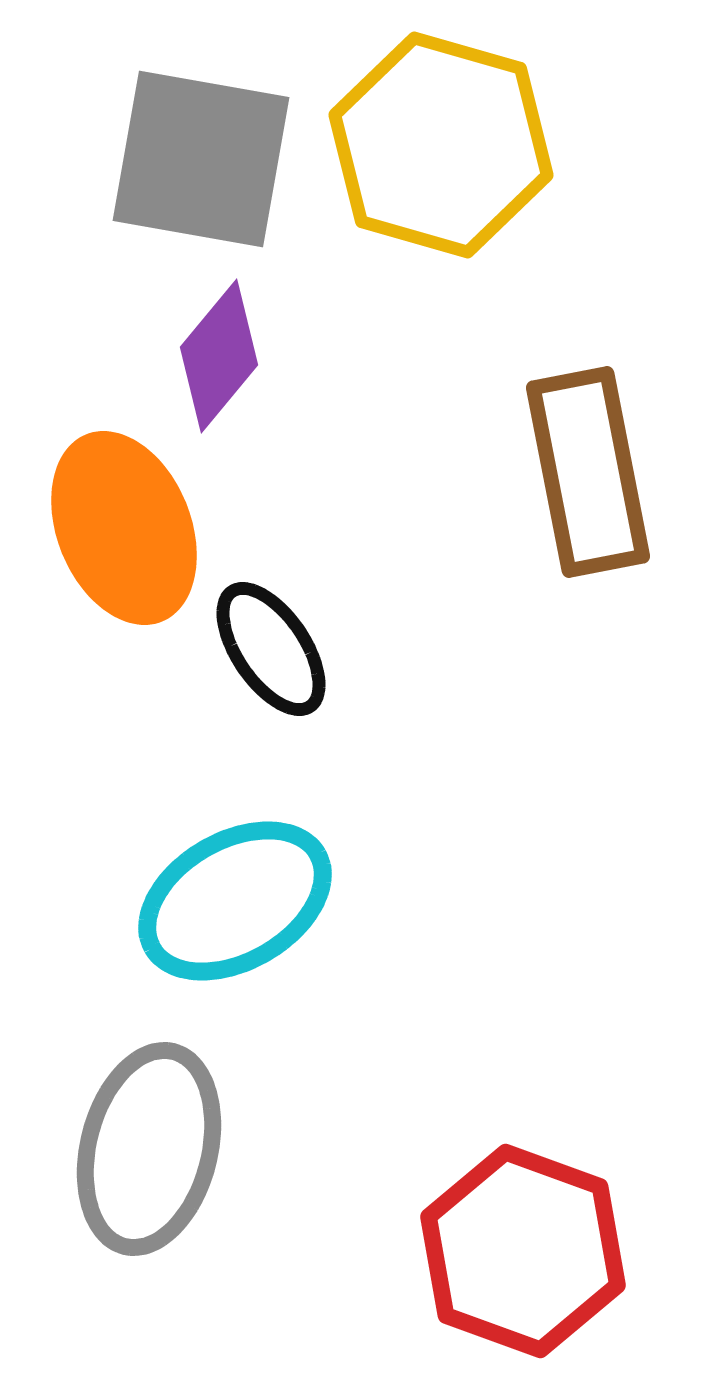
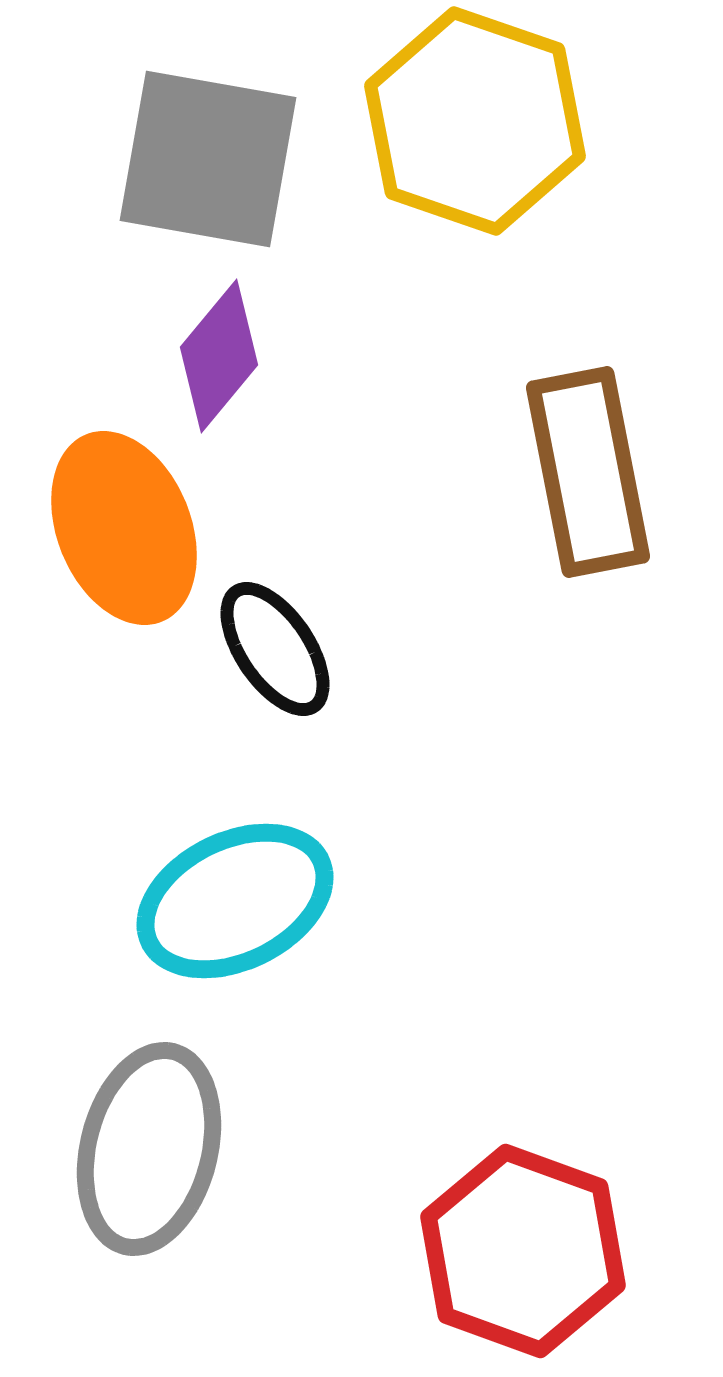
yellow hexagon: moved 34 px right, 24 px up; rotated 3 degrees clockwise
gray square: moved 7 px right
black ellipse: moved 4 px right
cyan ellipse: rotated 4 degrees clockwise
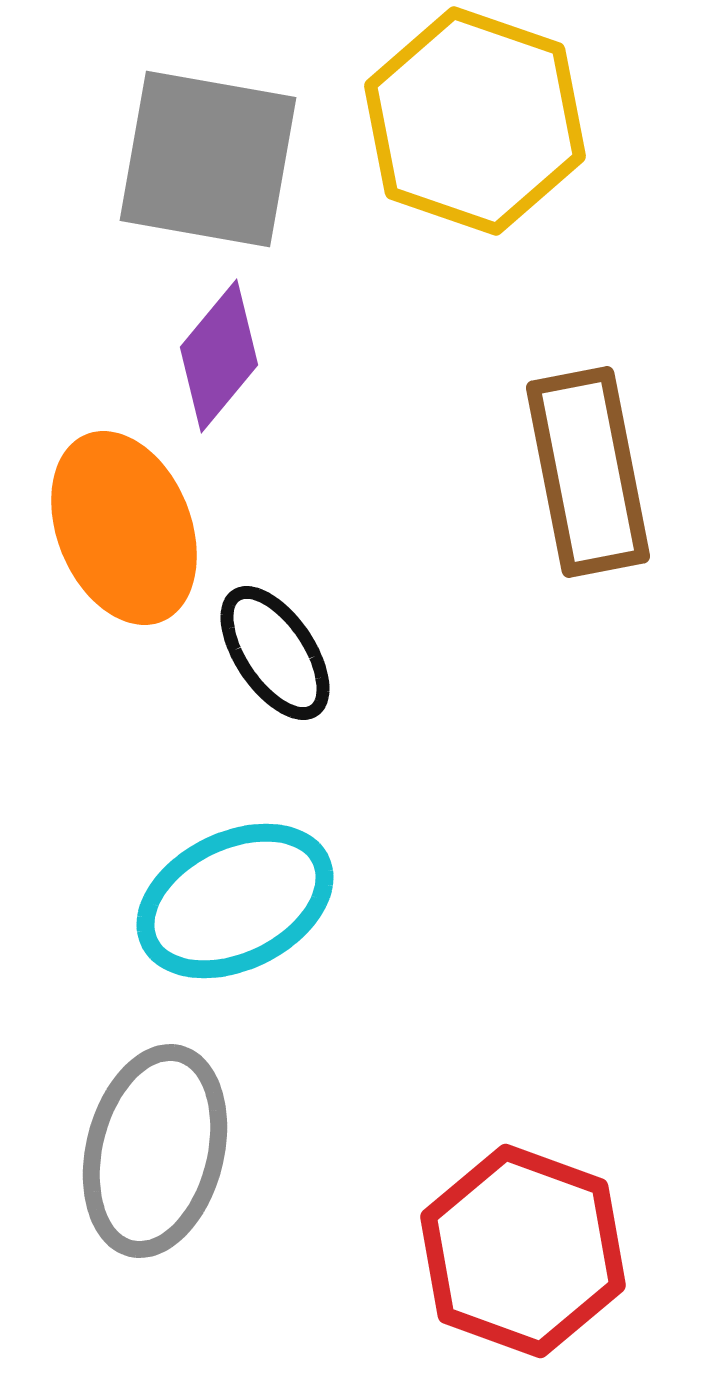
black ellipse: moved 4 px down
gray ellipse: moved 6 px right, 2 px down
